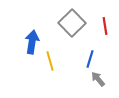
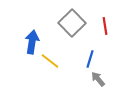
yellow line: rotated 36 degrees counterclockwise
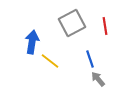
gray square: rotated 16 degrees clockwise
blue line: rotated 36 degrees counterclockwise
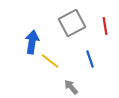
gray arrow: moved 27 px left, 8 px down
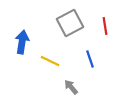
gray square: moved 2 px left
blue arrow: moved 10 px left
yellow line: rotated 12 degrees counterclockwise
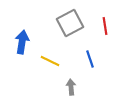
gray arrow: rotated 35 degrees clockwise
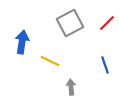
red line: moved 2 px right, 3 px up; rotated 54 degrees clockwise
blue line: moved 15 px right, 6 px down
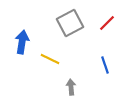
yellow line: moved 2 px up
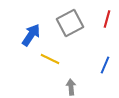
red line: moved 4 px up; rotated 30 degrees counterclockwise
blue arrow: moved 9 px right, 7 px up; rotated 25 degrees clockwise
blue line: rotated 42 degrees clockwise
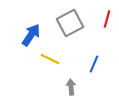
blue line: moved 11 px left, 1 px up
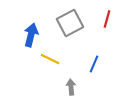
blue arrow: rotated 20 degrees counterclockwise
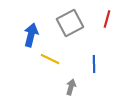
blue line: rotated 24 degrees counterclockwise
gray arrow: rotated 21 degrees clockwise
